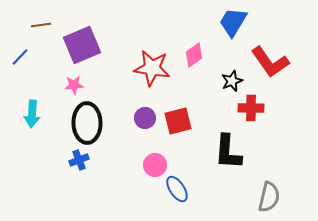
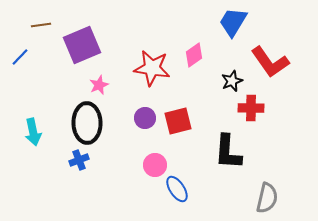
pink star: moved 25 px right; rotated 18 degrees counterclockwise
cyan arrow: moved 1 px right, 18 px down; rotated 16 degrees counterclockwise
gray semicircle: moved 2 px left, 1 px down
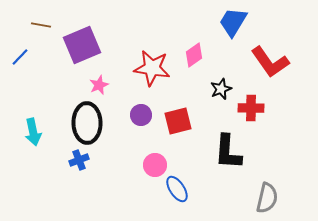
brown line: rotated 18 degrees clockwise
black star: moved 11 px left, 8 px down
purple circle: moved 4 px left, 3 px up
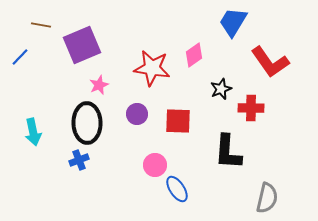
purple circle: moved 4 px left, 1 px up
red square: rotated 16 degrees clockwise
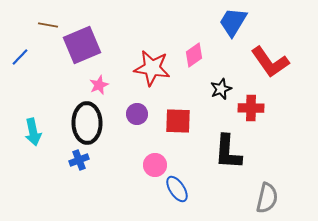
brown line: moved 7 px right
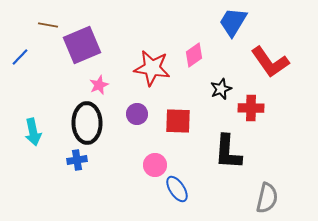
blue cross: moved 2 px left; rotated 12 degrees clockwise
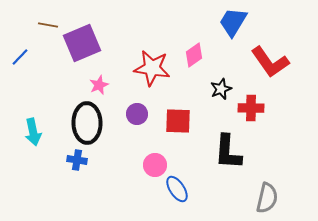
purple square: moved 2 px up
blue cross: rotated 18 degrees clockwise
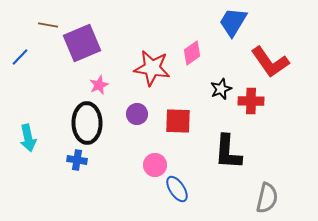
pink diamond: moved 2 px left, 2 px up
red cross: moved 7 px up
cyan arrow: moved 5 px left, 6 px down
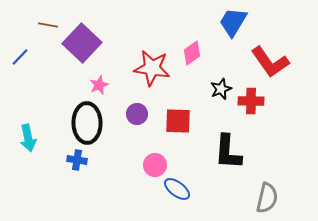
purple square: rotated 24 degrees counterclockwise
blue ellipse: rotated 20 degrees counterclockwise
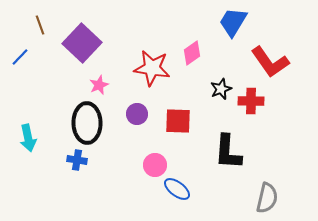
brown line: moved 8 px left; rotated 60 degrees clockwise
